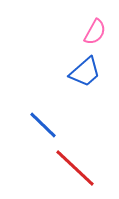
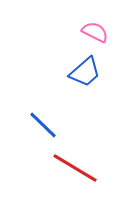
pink semicircle: rotated 92 degrees counterclockwise
red line: rotated 12 degrees counterclockwise
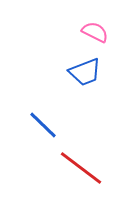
blue trapezoid: rotated 20 degrees clockwise
red line: moved 6 px right; rotated 6 degrees clockwise
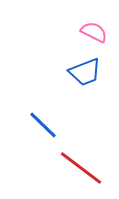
pink semicircle: moved 1 px left
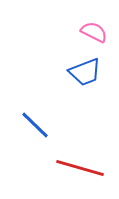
blue line: moved 8 px left
red line: moved 1 px left; rotated 21 degrees counterclockwise
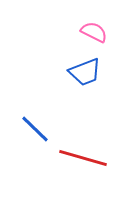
blue line: moved 4 px down
red line: moved 3 px right, 10 px up
